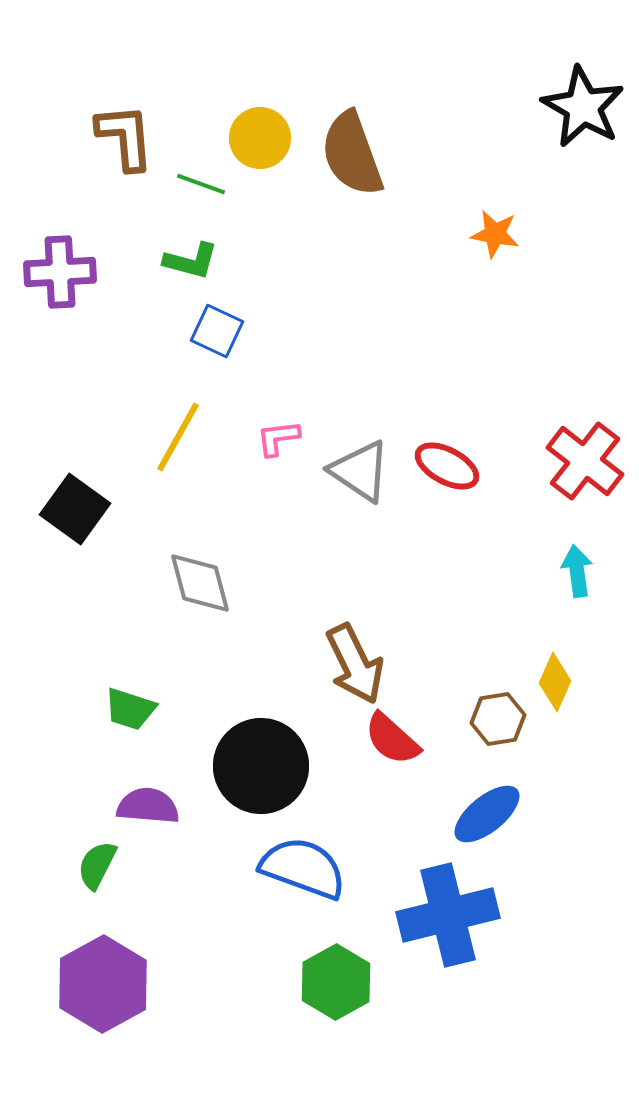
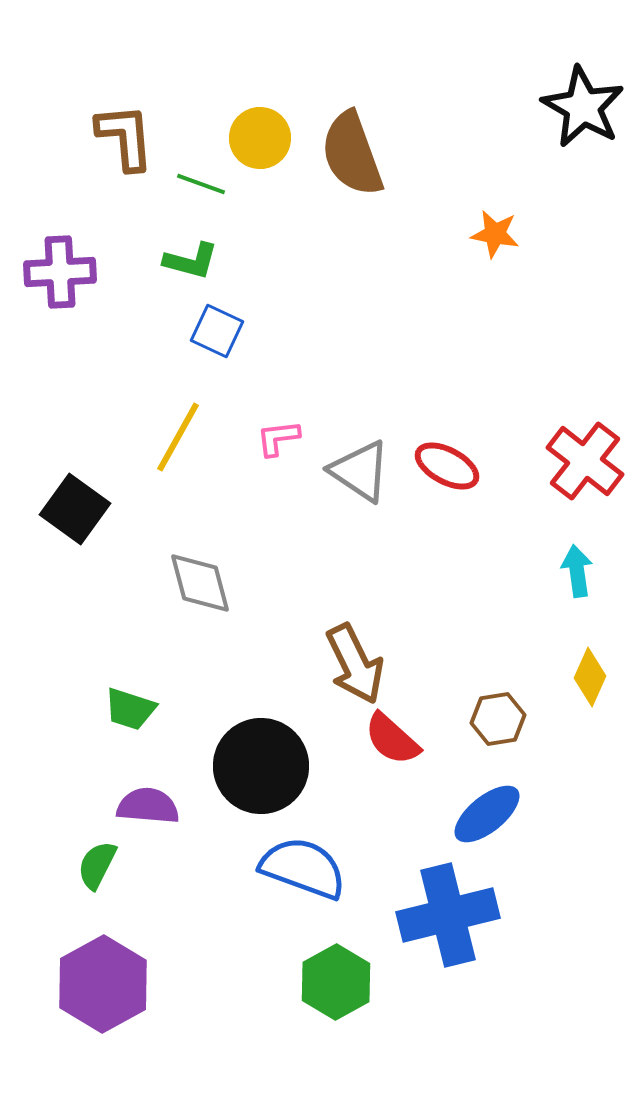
yellow diamond: moved 35 px right, 5 px up
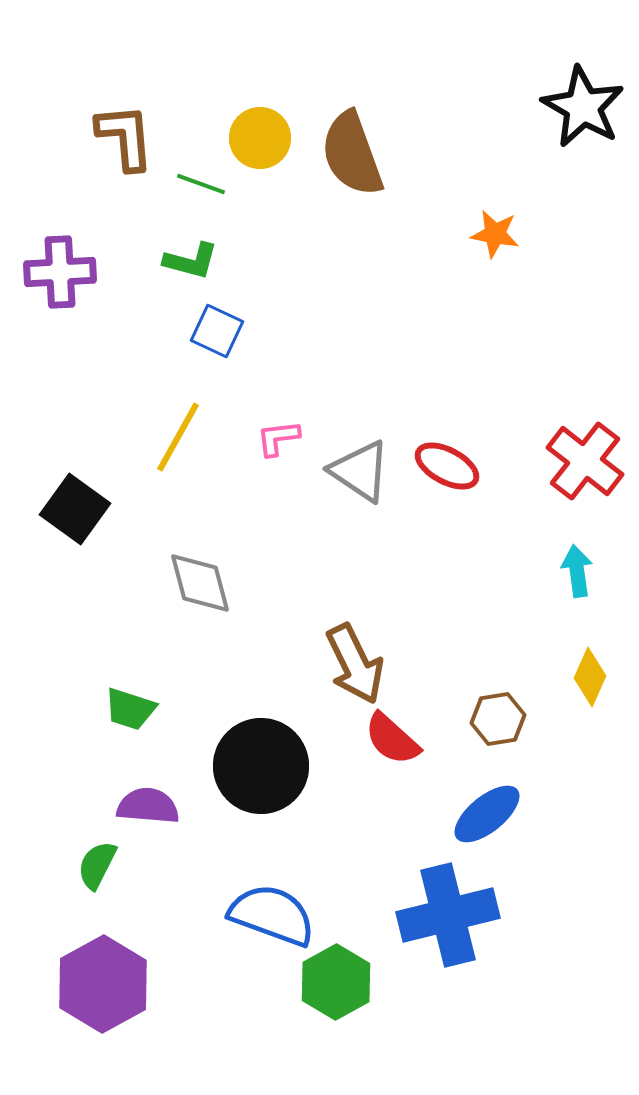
blue semicircle: moved 31 px left, 47 px down
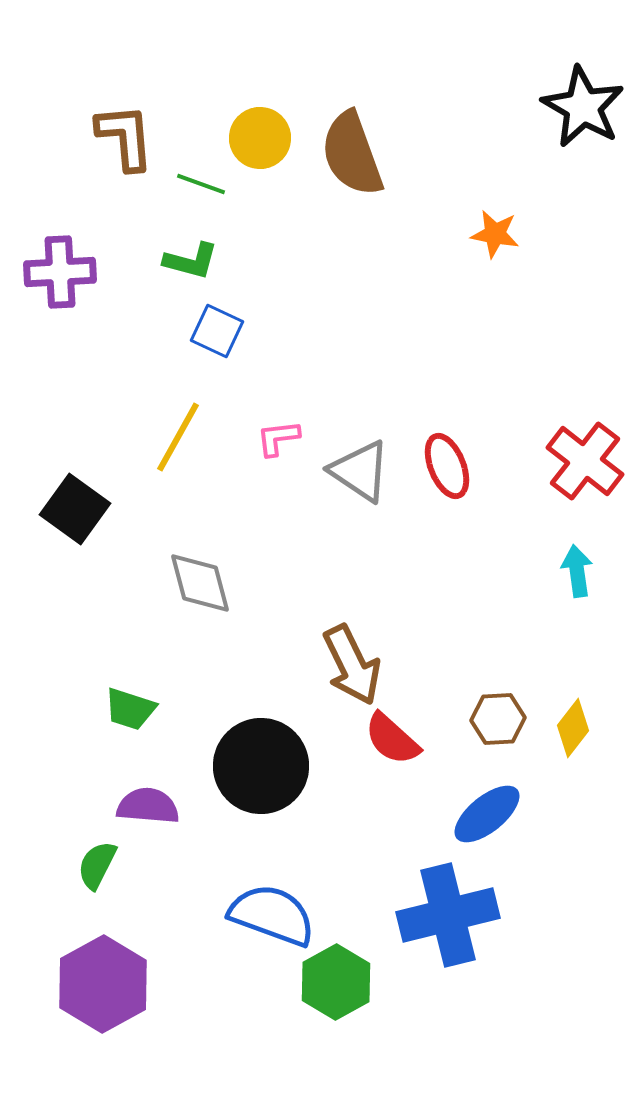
red ellipse: rotated 40 degrees clockwise
brown arrow: moved 3 px left, 1 px down
yellow diamond: moved 17 px left, 51 px down; rotated 14 degrees clockwise
brown hexagon: rotated 6 degrees clockwise
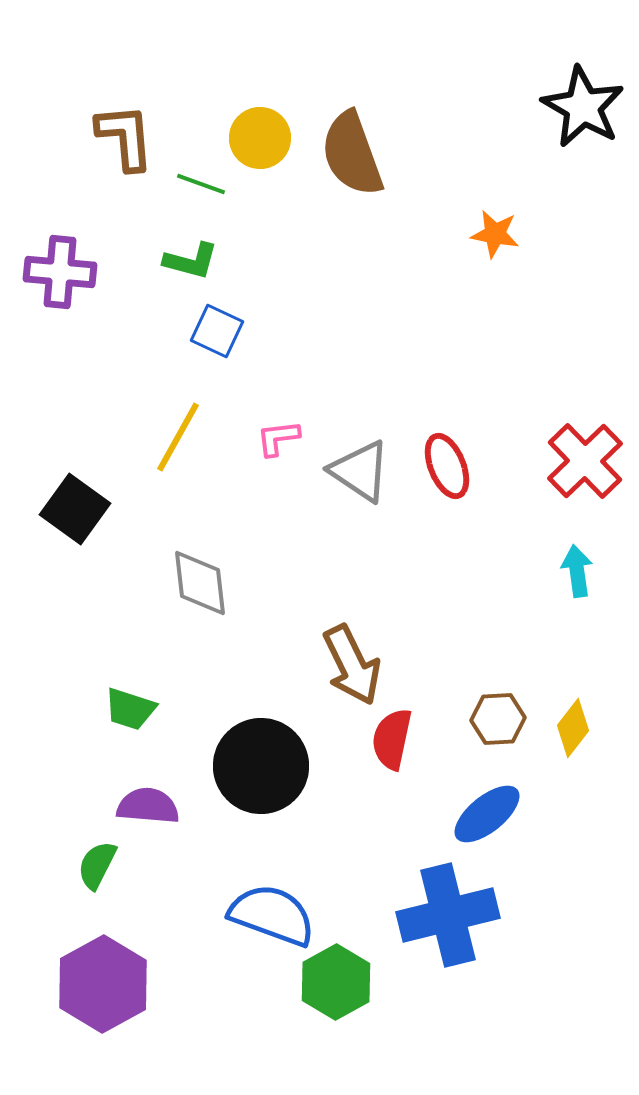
purple cross: rotated 8 degrees clockwise
red cross: rotated 8 degrees clockwise
gray diamond: rotated 8 degrees clockwise
red semicircle: rotated 60 degrees clockwise
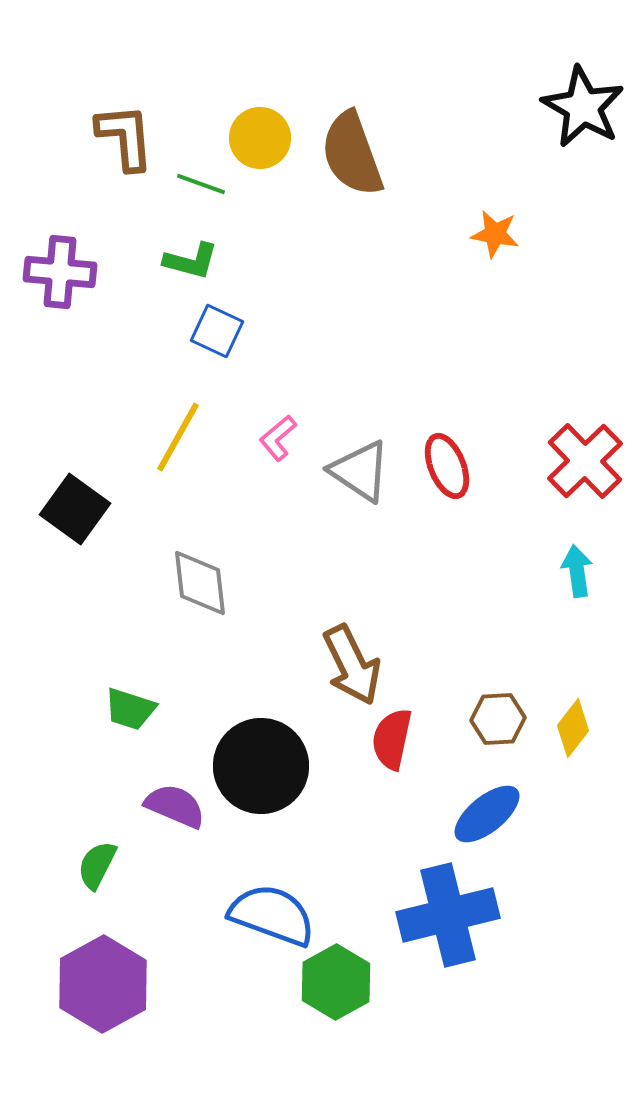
pink L-shape: rotated 33 degrees counterclockwise
purple semicircle: moved 27 px right; rotated 18 degrees clockwise
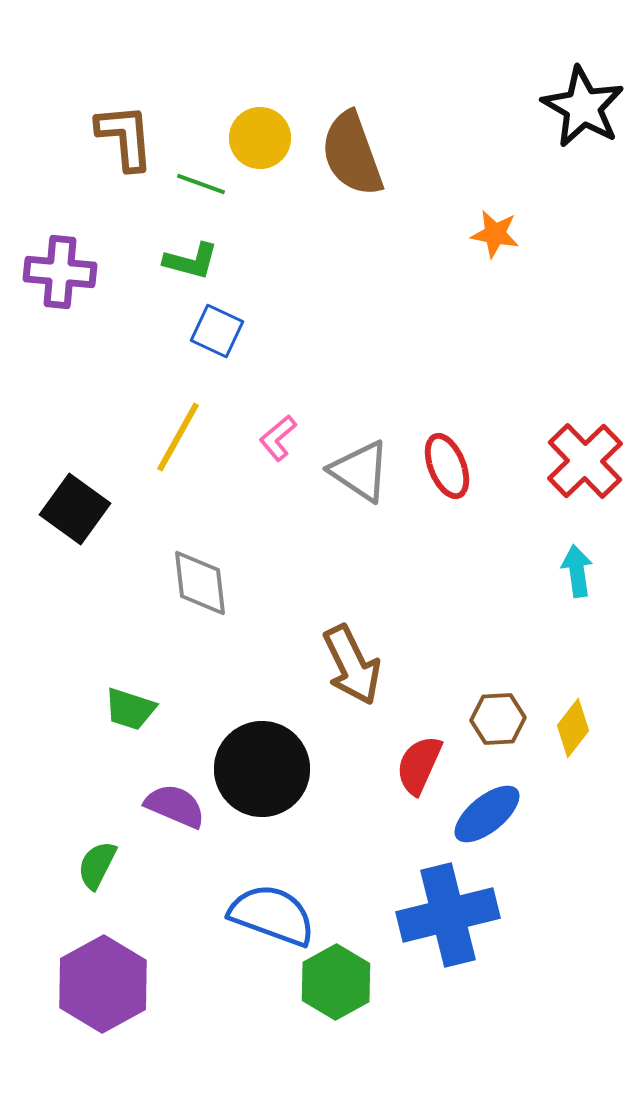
red semicircle: moved 27 px right, 26 px down; rotated 12 degrees clockwise
black circle: moved 1 px right, 3 px down
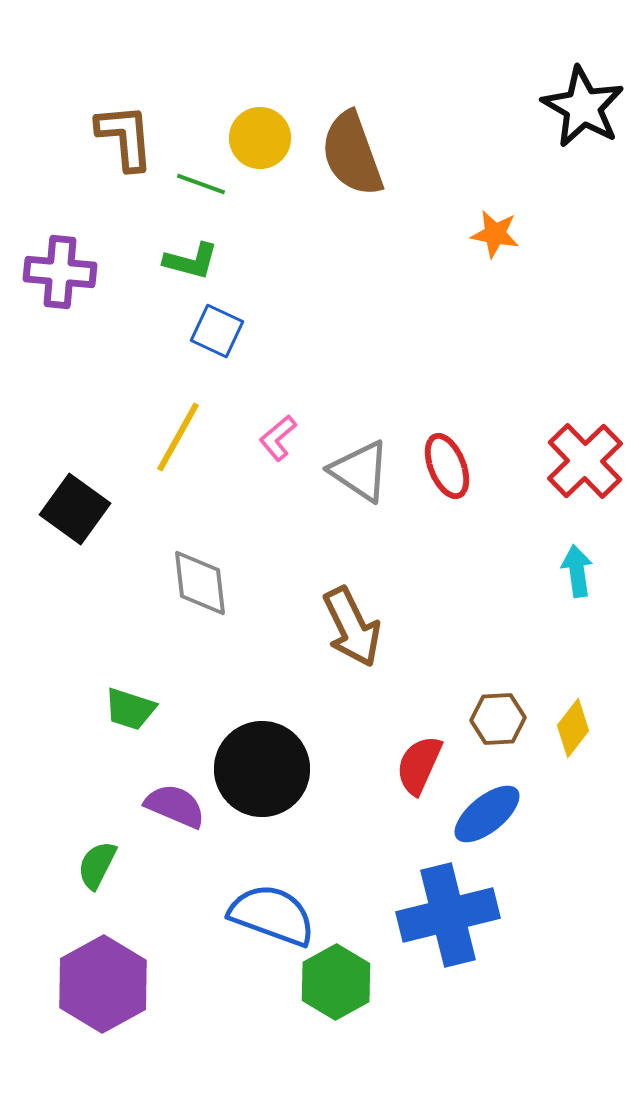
brown arrow: moved 38 px up
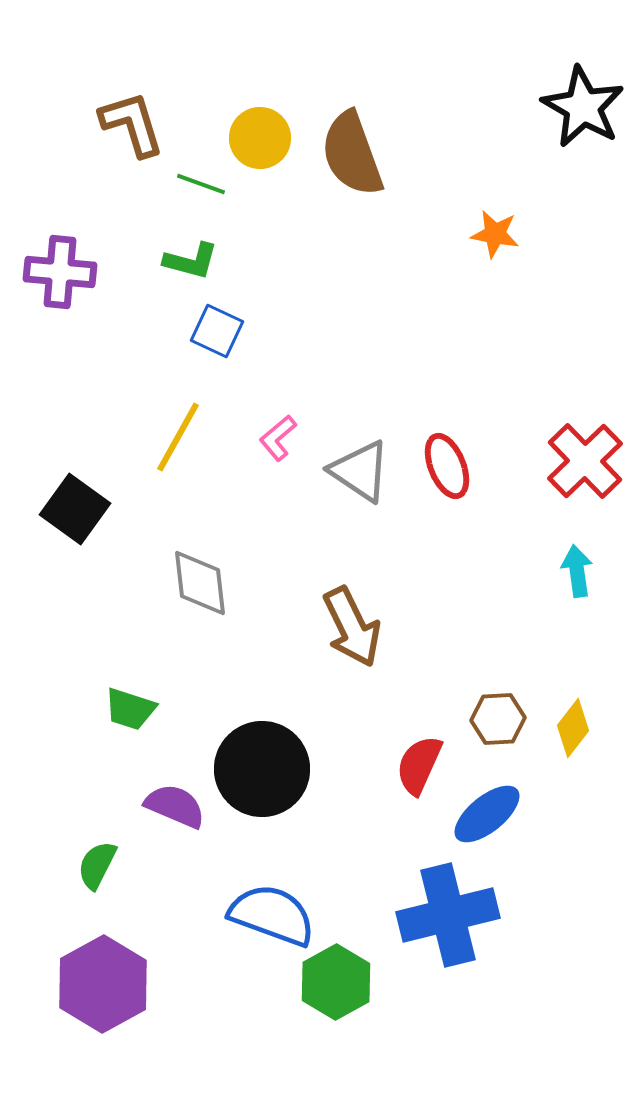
brown L-shape: moved 7 px right, 13 px up; rotated 12 degrees counterclockwise
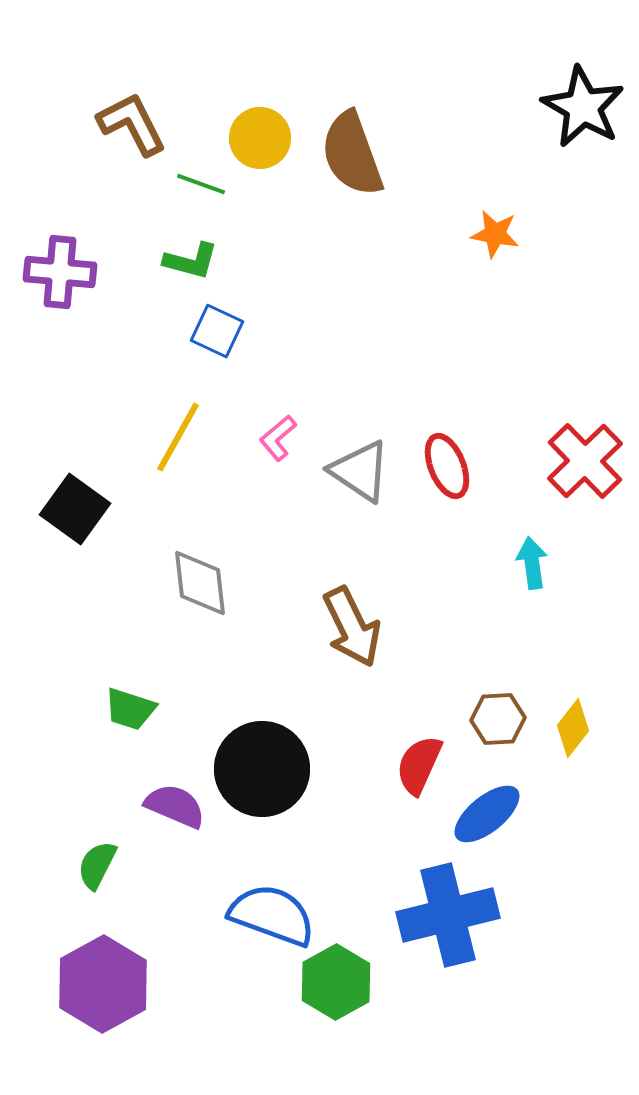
brown L-shape: rotated 10 degrees counterclockwise
cyan arrow: moved 45 px left, 8 px up
